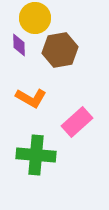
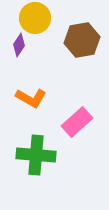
purple diamond: rotated 35 degrees clockwise
brown hexagon: moved 22 px right, 10 px up
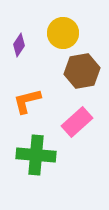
yellow circle: moved 28 px right, 15 px down
brown hexagon: moved 31 px down
orange L-shape: moved 4 px left, 3 px down; rotated 136 degrees clockwise
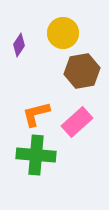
orange L-shape: moved 9 px right, 13 px down
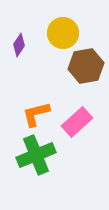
brown hexagon: moved 4 px right, 5 px up
green cross: rotated 27 degrees counterclockwise
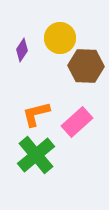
yellow circle: moved 3 px left, 5 px down
purple diamond: moved 3 px right, 5 px down
brown hexagon: rotated 12 degrees clockwise
green cross: rotated 18 degrees counterclockwise
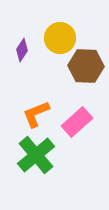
orange L-shape: rotated 8 degrees counterclockwise
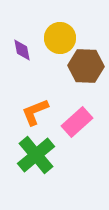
purple diamond: rotated 45 degrees counterclockwise
orange L-shape: moved 1 px left, 2 px up
